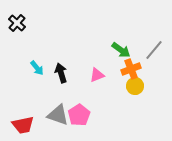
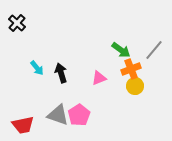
pink triangle: moved 2 px right, 3 px down
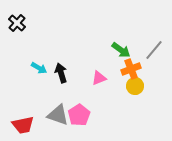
cyan arrow: moved 2 px right; rotated 21 degrees counterclockwise
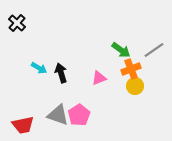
gray line: rotated 15 degrees clockwise
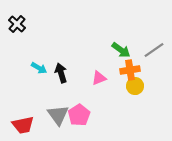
black cross: moved 1 px down
orange cross: moved 1 px left, 1 px down; rotated 12 degrees clockwise
gray triangle: rotated 35 degrees clockwise
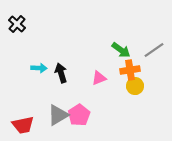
cyan arrow: rotated 28 degrees counterclockwise
gray triangle: rotated 35 degrees clockwise
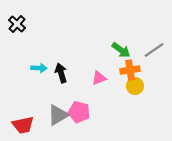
pink pentagon: moved 3 px up; rotated 25 degrees counterclockwise
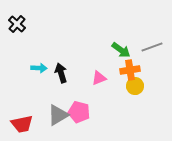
gray line: moved 2 px left, 3 px up; rotated 15 degrees clockwise
red trapezoid: moved 1 px left, 1 px up
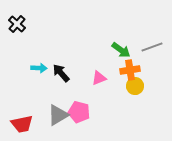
black arrow: rotated 24 degrees counterclockwise
